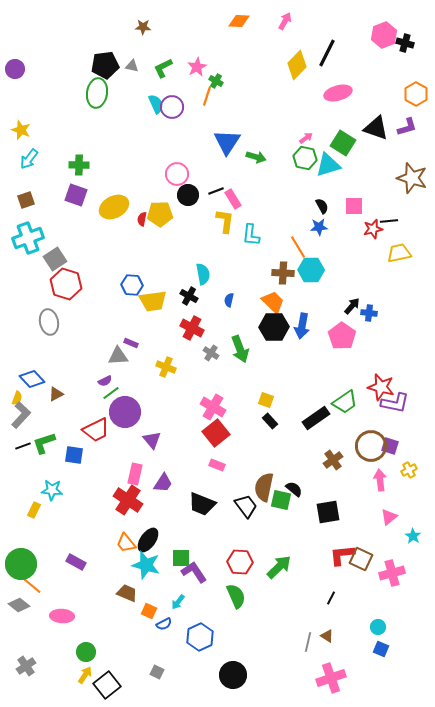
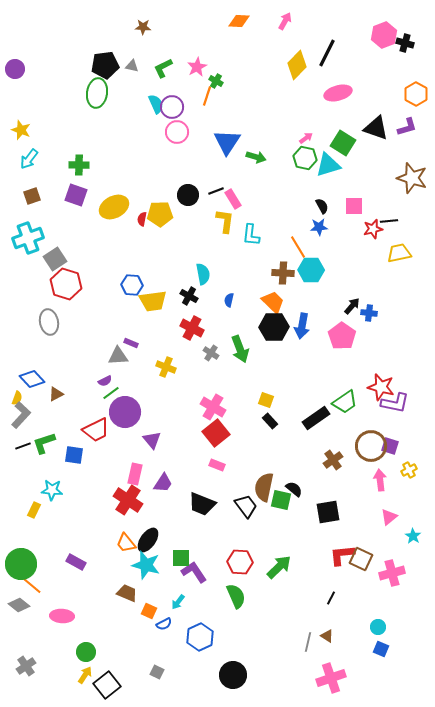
pink circle at (177, 174): moved 42 px up
brown square at (26, 200): moved 6 px right, 4 px up
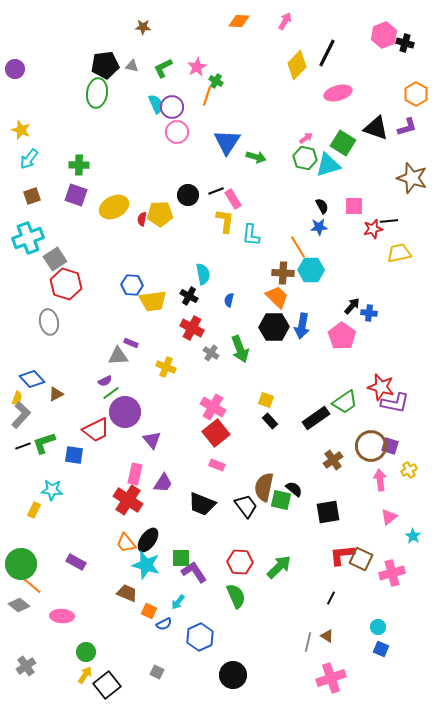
orange trapezoid at (273, 302): moved 4 px right, 5 px up
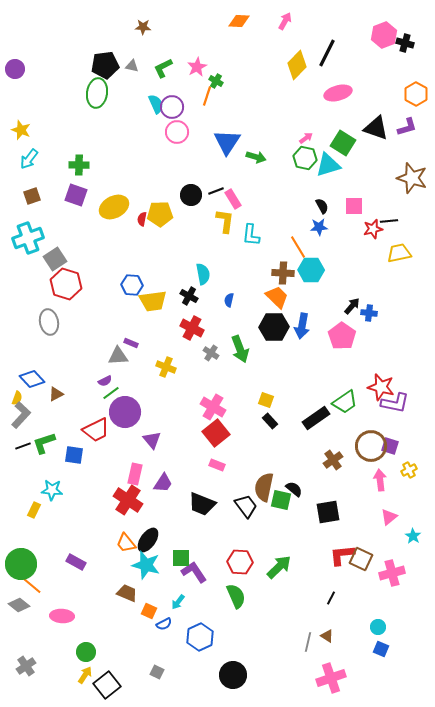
black circle at (188, 195): moved 3 px right
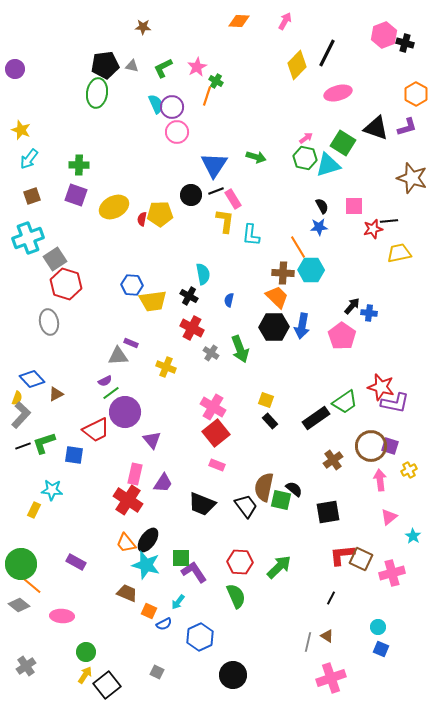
blue triangle at (227, 142): moved 13 px left, 23 px down
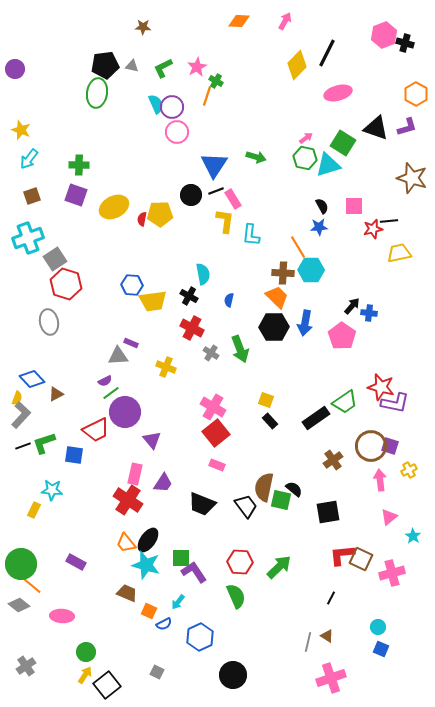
blue arrow at (302, 326): moved 3 px right, 3 px up
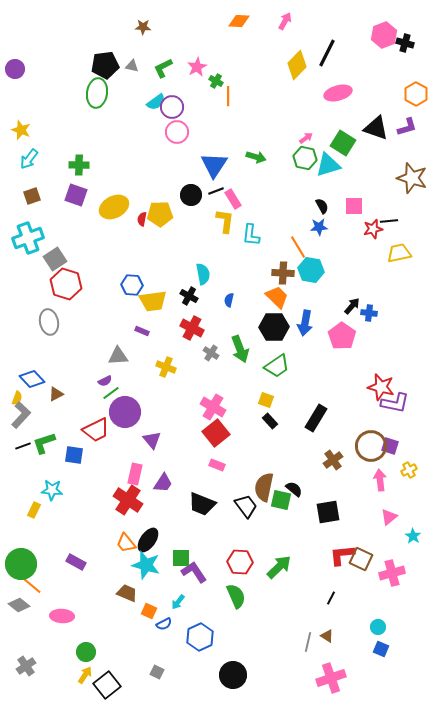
orange line at (207, 96): moved 21 px right; rotated 18 degrees counterclockwise
cyan semicircle at (156, 104): moved 2 px up; rotated 78 degrees clockwise
cyan hexagon at (311, 270): rotated 10 degrees clockwise
purple rectangle at (131, 343): moved 11 px right, 12 px up
green trapezoid at (345, 402): moved 68 px left, 36 px up
black rectangle at (316, 418): rotated 24 degrees counterclockwise
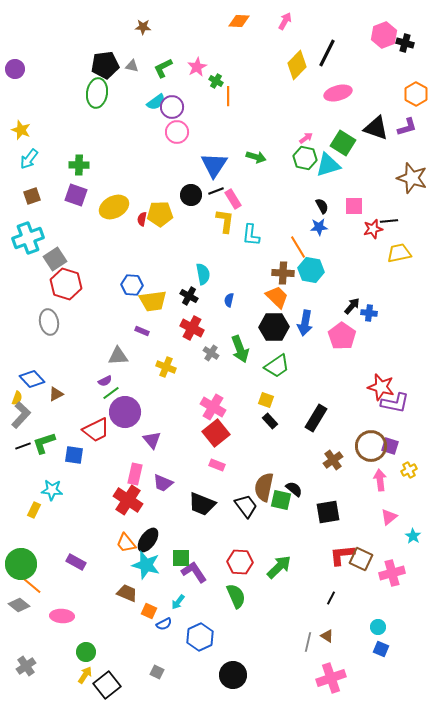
purple trapezoid at (163, 483): rotated 80 degrees clockwise
